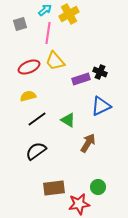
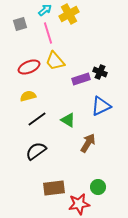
pink line: rotated 25 degrees counterclockwise
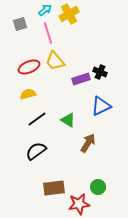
yellow semicircle: moved 2 px up
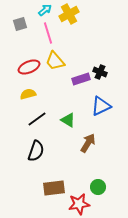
black semicircle: rotated 145 degrees clockwise
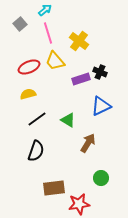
yellow cross: moved 10 px right, 27 px down; rotated 24 degrees counterclockwise
gray square: rotated 24 degrees counterclockwise
green circle: moved 3 px right, 9 px up
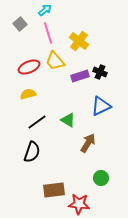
purple rectangle: moved 1 px left, 3 px up
black line: moved 3 px down
black semicircle: moved 4 px left, 1 px down
brown rectangle: moved 2 px down
red star: rotated 15 degrees clockwise
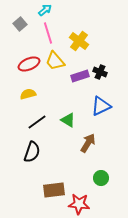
red ellipse: moved 3 px up
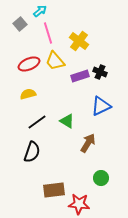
cyan arrow: moved 5 px left, 1 px down
green triangle: moved 1 px left, 1 px down
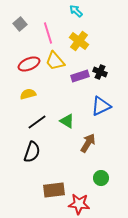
cyan arrow: moved 36 px right; rotated 96 degrees counterclockwise
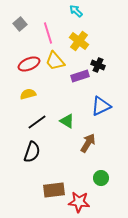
black cross: moved 2 px left, 7 px up
red star: moved 2 px up
